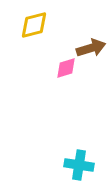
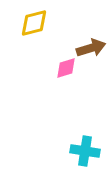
yellow diamond: moved 2 px up
cyan cross: moved 6 px right, 14 px up
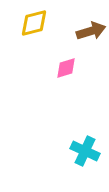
brown arrow: moved 17 px up
cyan cross: rotated 16 degrees clockwise
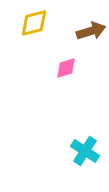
cyan cross: rotated 8 degrees clockwise
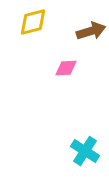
yellow diamond: moved 1 px left, 1 px up
pink diamond: rotated 15 degrees clockwise
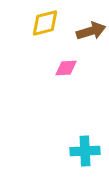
yellow diamond: moved 12 px right, 1 px down
cyan cross: rotated 36 degrees counterclockwise
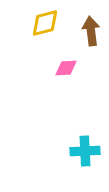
brown arrow: rotated 80 degrees counterclockwise
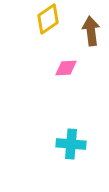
yellow diamond: moved 3 px right, 4 px up; rotated 20 degrees counterclockwise
cyan cross: moved 14 px left, 7 px up; rotated 8 degrees clockwise
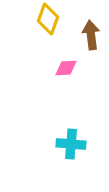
yellow diamond: rotated 36 degrees counterclockwise
brown arrow: moved 4 px down
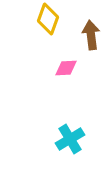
cyan cross: moved 1 px left, 5 px up; rotated 36 degrees counterclockwise
